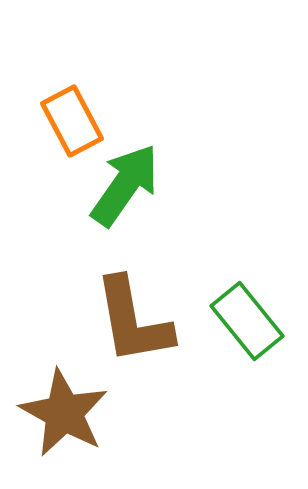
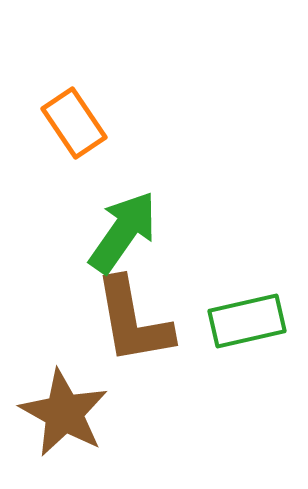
orange rectangle: moved 2 px right, 2 px down; rotated 6 degrees counterclockwise
green arrow: moved 2 px left, 47 px down
green rectangle: rotated 64 degrees counterclockwise
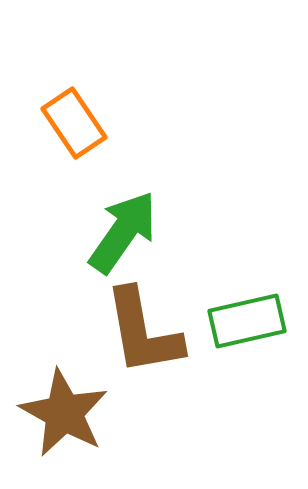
brown L-shape: moved 10 px right, 11 px down
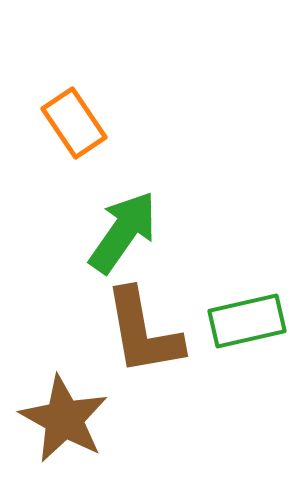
brown star: moved 6 px down
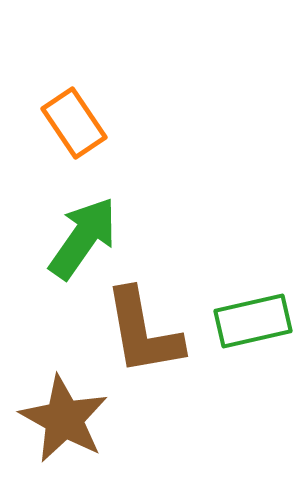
green arrow: moved 40 px left, 6 px down
green rectangle: moved 6 px right
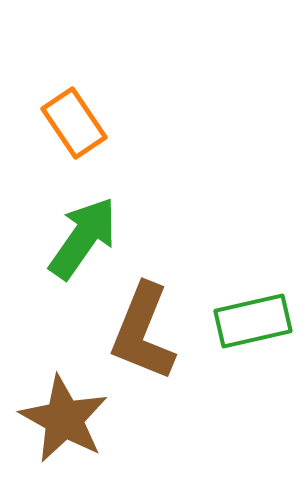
brown L-shape: rotated 32 degrees clockwise
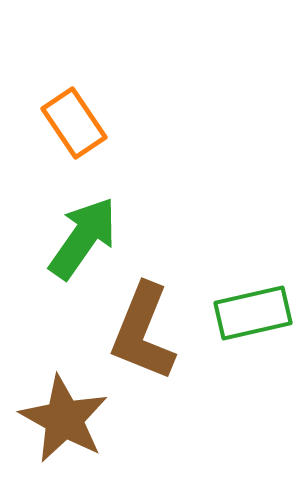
green rectangle: moved 8 px up
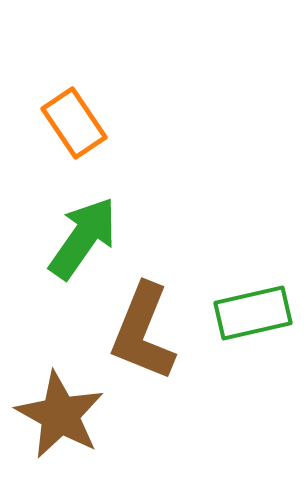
brown star: moved 4 px left, 4 px up
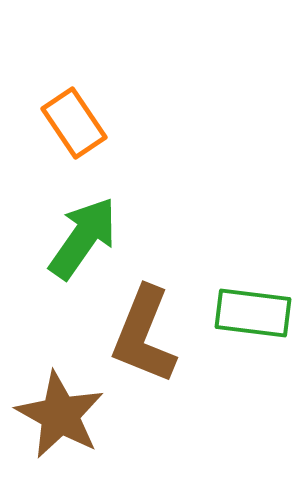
green rectangle: rotated 20 degrees clockwise
brown L-shape: moved 1 px right, 3 px down
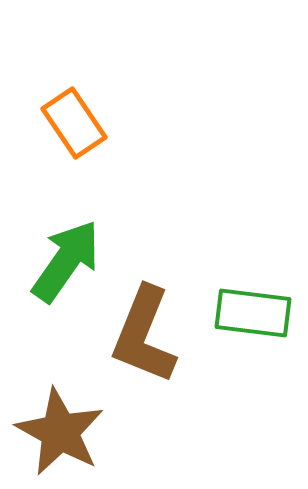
green arrow: moved 17 px left, 23 px down
brown star: moved 17 px down
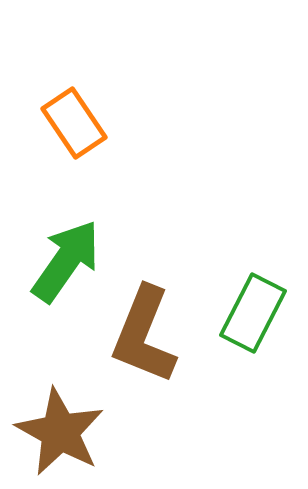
green rectangle: rotated 70 degrees counterclockwise
